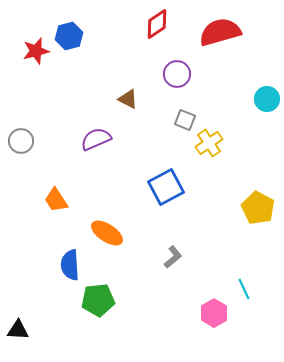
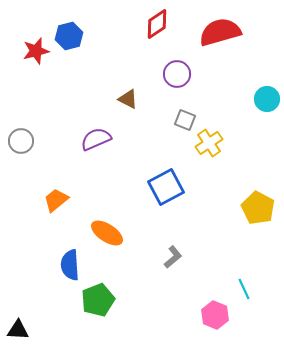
orange trapezoid: rotated 84 degrees clockwise
green pentagon: rotated 16 degrees counterclockwise
pink hexagon: moved 1 px right, 2 px down; rotated 8 degrees counterclockwise
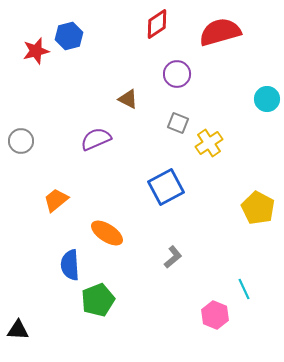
gray square: moved 7 px left, 3 px down
